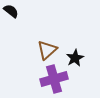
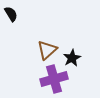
black semicircle: moved 3 px down; rotated 21 degrees clockwise
black star: moved 3 px left
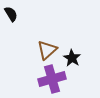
black star: rotated 12 degrees counterclockwise
purple cross: moved 2 px left
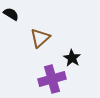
black semicircle: rotated 28 degrees counterclockwise
brown triangle: moved 7 px left, 12 px up
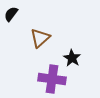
black semicircle: rotated 84 degrees counterclockwise
purple cross: rotated 24 degrees clockwise
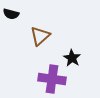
black semicircle: rotated 112 degrees counterclockwise
brown triangle: moved 2 px up
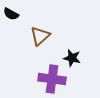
black semicircle: rotated 14 degrees clockwise
black star: rotated 18 degrees counterclockwise
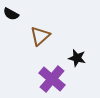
black star: moved 5 px right
purple cross: rotated 32 degrees clockwise
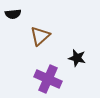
black semicircle: moved 2 px right; rotated 35 degrees counterclockwise
purple cross: moved 4 px left; rotated 16 degrees counterclockwise
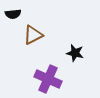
brown triangle: moved 7 px left, 1 px up; rotated 15 degrees clockwise
black star: moved 2 px left, 5 px up
